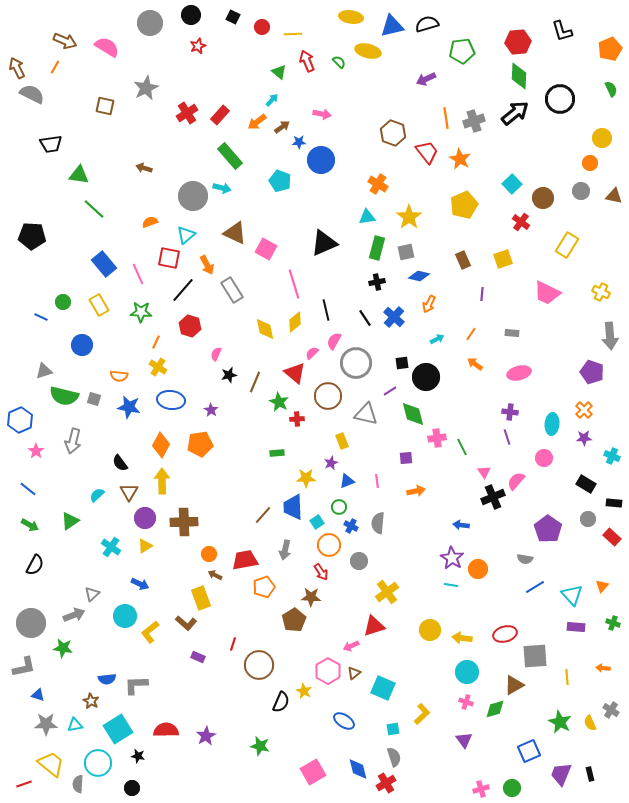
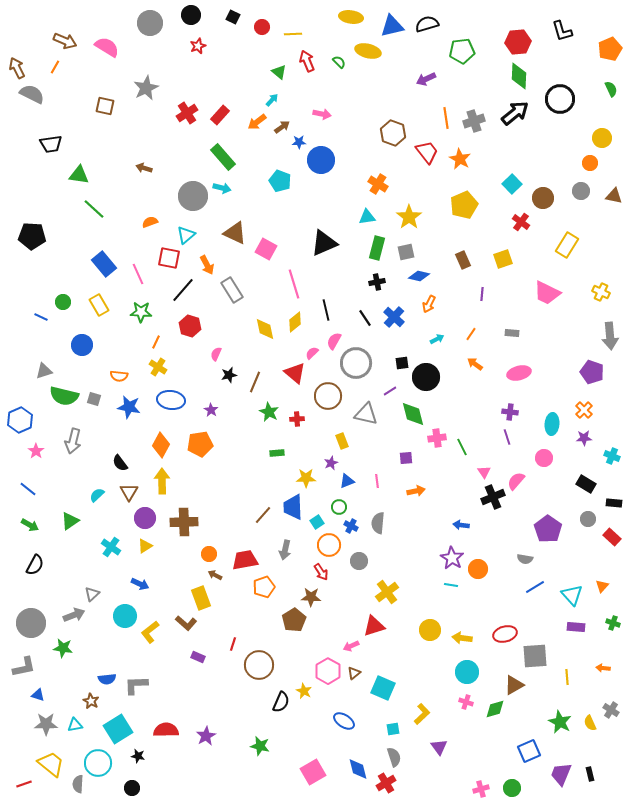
green rectangle at (230, 156): moved 7 px left, 1 px down
green star at (279, 402): moved 10 px left, 10 px down
purple triangle at (464, 740): moved 25 px left, 7 px down
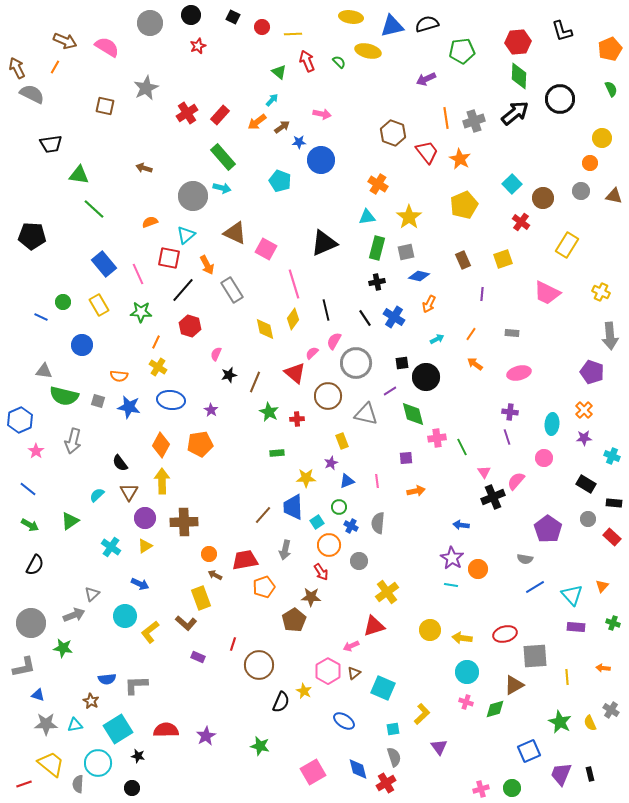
blue cross at (394, 317): rotated 10 degrees counterclockwise
yellow diamond at (295, 322): moved 2 px left, 3 px up; rotated 15 degrees counterclockwise
gray triangle at (44, 371): rotated 24 degrees clockwise
gray square at (94, 399): moved 4 px right, 2 px down
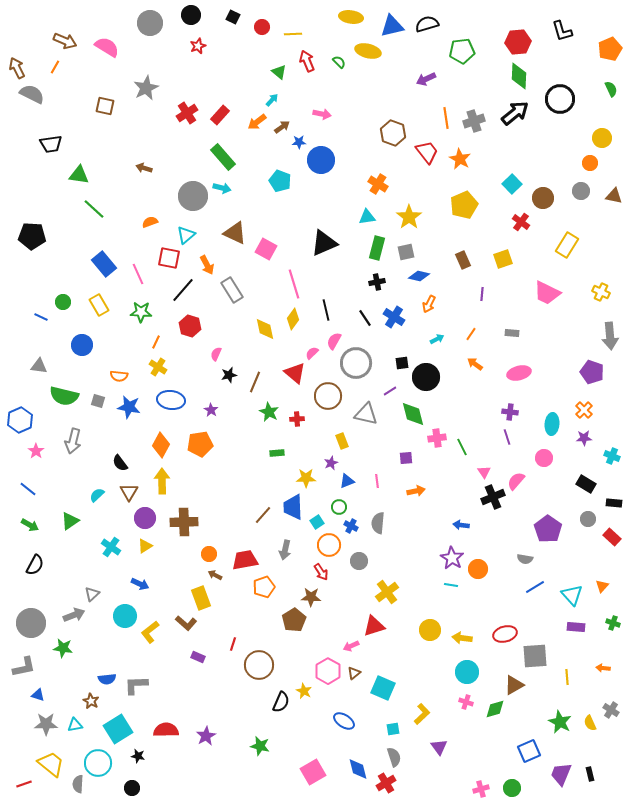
gray triangle at (44, 371): moved 5 px left, 5 px up
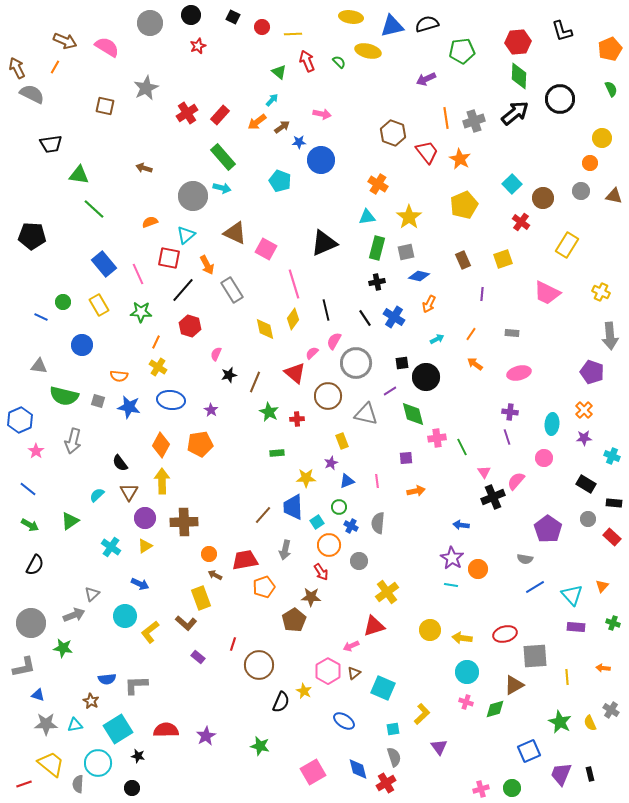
purple rectangle at (198, 657): rotated 16 degrees clockwise
